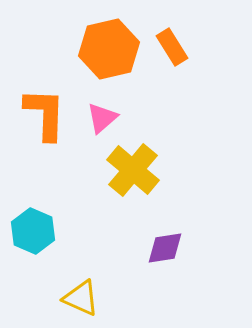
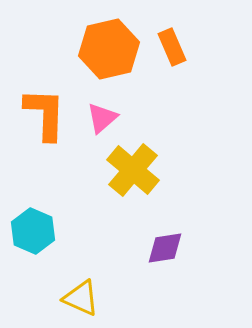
orange rectangle: rotated 9 degrees clockwise
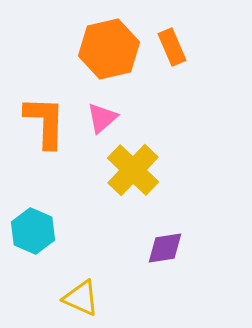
orange L-shape: moved 8 px down
yellow cross: rotated 4 degrees clockwise
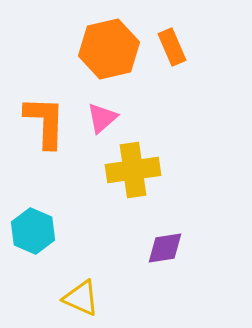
yellow cross: rotated 38 degrees clockwise
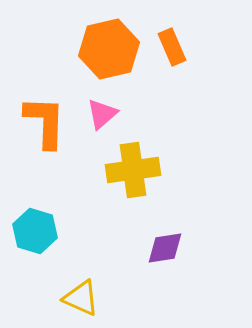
pink triangle: moved 4 px up
cyan hexagon: moved 2 px right; rotated 6 degrees counterclockwise
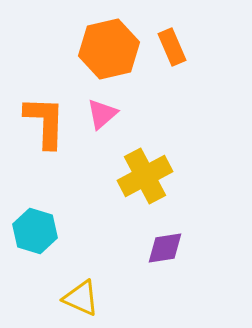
yellow cross: moved 12 px right, 6 px down; rotated 20 degrees counterclockwise
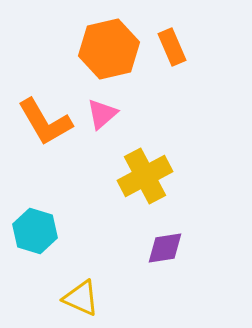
orange L-shape: rotated 148 degrees clockwise
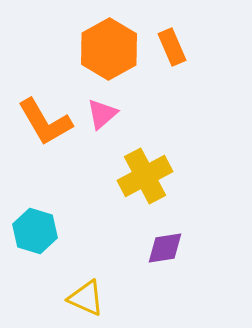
orange hexagon: rotated 16 degrees counterclockwise
yellow triangle: moved 5 px right
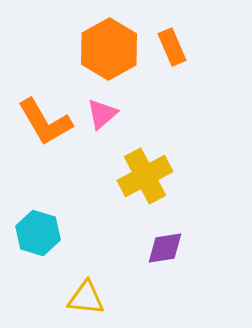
cyan hexagon: moved 3 px right, 2 px down
yellow triangle: rotated 18 degrees counterclockwise
